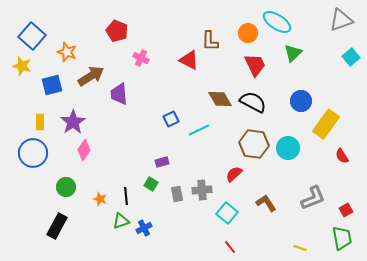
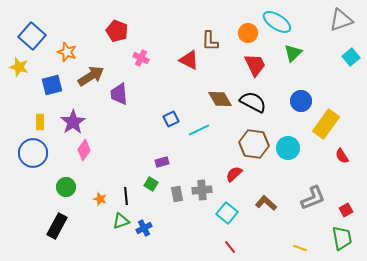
yellow star at (22, 66): moved 3 px left, 1 px down
brown L-shape at (266, 203): rotated 15 degrees counterclockwise
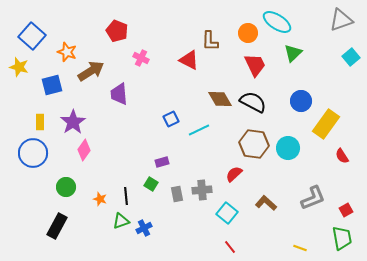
brown arrow at (91, 76): moved 5 px up
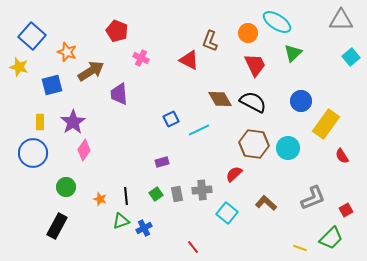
gray triangle at (341, 20): rotated 20 degrees clockwise
brown L-shape at (210, 41): rotated 20 degrees clockwise
green square at (151, 184): moved 5 px right, 10 px down; rotated 24 degrees clockwise
green trapezoid at (342, 238): moved 11 px left; rotated 55 degrees clockwise
red line at (230, 247): moved 37 px left
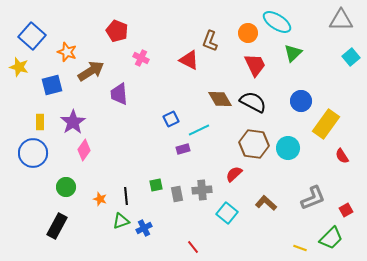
purple rectangle at (162, 162): moved 21 px right, 13 px up
green square at (156, 194): moved 9 px up; rotated 24 degrees clockwise
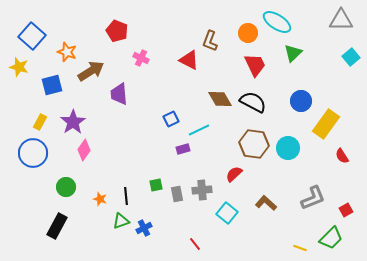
yellow rectangle at (40, 122): rotated 28 degrees clockwise
red line at (193, 247): moved 2 px right, 3 px up
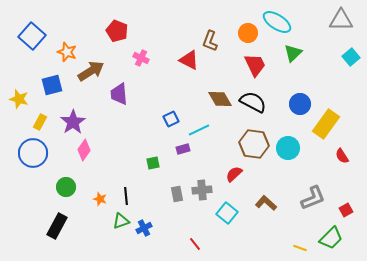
yellow star at (19, 67): moved 32 px down
blue circle at (301, 101): moved 1 px left, 3 px down
green square at (156, 185): moved 3 px left, 22 px up
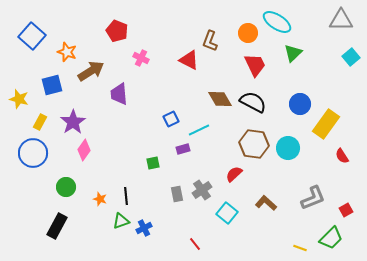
gray cross at (202, 190): rotated 30 degrees counterclockwise
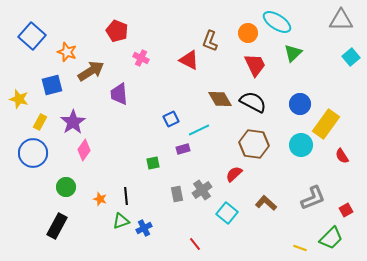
cyan circle at (288, 148): moved 13 px right, 3 px up
